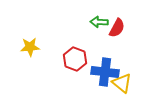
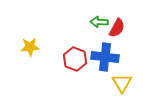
blue cross: moved 15 px up
yellow triangle: rotated 20 degrees clockwise
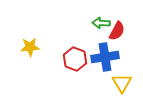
green arrow: moved 2 px right, 1 px down
red semicircle: moved 3 px down
blue cross: rotated 16 degrees counterclockwise
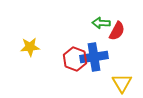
blue cross: moved 11 px left
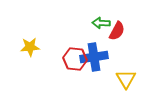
red hexagon: rotated 15 degrees counterclockwise
yellow triangle: moved 4 px right, 4 px up
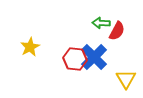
yellow star: rotated 24 degrees counterclockwise
blue cross: rotated 36 degrees counterclockwise
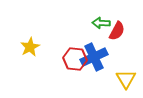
blue cross: rotated 20 degrees clockwise
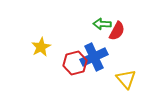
green arrow: moved 1 px right, 1 px down
yellow star: moved 11 px right
red hexagon: moved 4 px down; rotated 20 degrees counterclockwise
yellow triangle: rotated 10 degrees counterclockwise
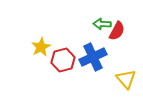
blue cross: moved 1 px left
red hexagon: moved 12 px left, 3 px up
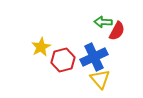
green arrow: moved 1 px right, 2 px up
blue cross: moved 1 px right
yellow triangle: moved 26 px left
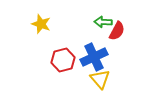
yellow star: moved 23 px up; rotated 24 degrees counterclockwise
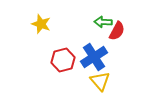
blue cross: rotated 8 degrees counterclockwise
yellow triangle: moved 2 px down
